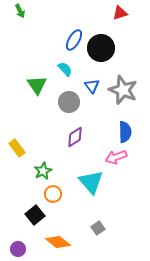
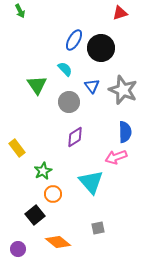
gray square: rotated 24 degrees clockwise
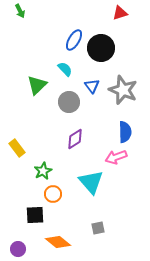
green triangle: rotated 20 degrees clockwise
purple diamond: moved 2 px down
black square: rotated 36 degrees clockwise
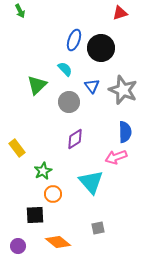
blue ellipse: rotated 10 degrees counterclockwise
purple circle: moved 3 px up
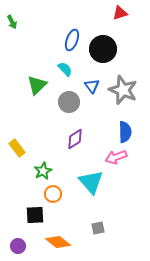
green arrow: moved 8 px left, 11 px down
blue ellipse: moved 2 px left
black circle: moved 2 px right, 1 px down
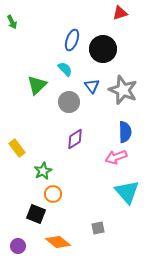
cyan triangle: moved 36 px right, 10 px down
black square: moved 1 px right, 1 px up; rotated 24 degrees clockwise
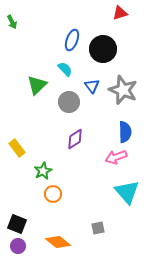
black square: moved 19 px left, 10 px down
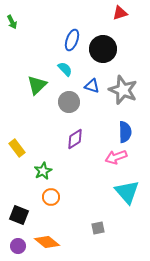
blue triangle: rotated 35 degrees counterclockwise
orange circle: moved 2 px left, 3 px down
black square: moved 2 px right, 9 px up
orange diamond: moved 11 px left
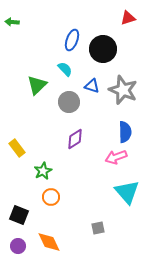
red triangle: moved 8 px right, 5 px down
green arrow: rotated 120 degrees clockwise
orange diamond: moved 2 px right; rotated 25 degrees clockwise
